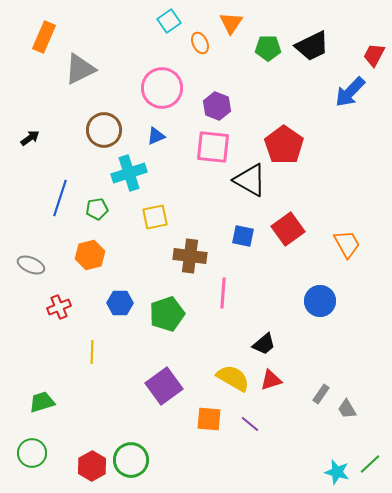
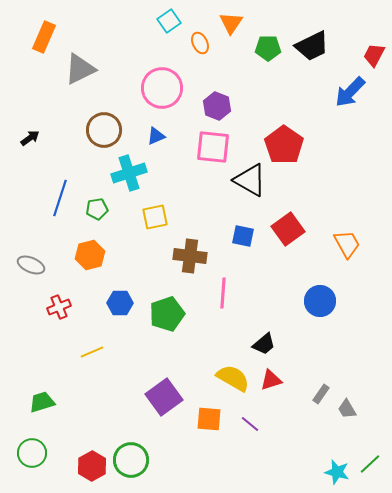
yellow line at (92, 352): rotated 65 degrees clockwise
purple square at (164, 386): moved 11 px down
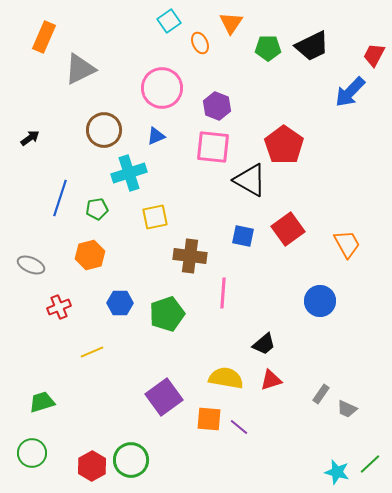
yellow semicircle at (233, 378): moved 7 px left; rotated 20 degrees counterclockwise
gray trapezoid at (347, 409): rotated 35 degrees counterclockwise
purple line at (250, 424): moved 11 px left, 3 px down
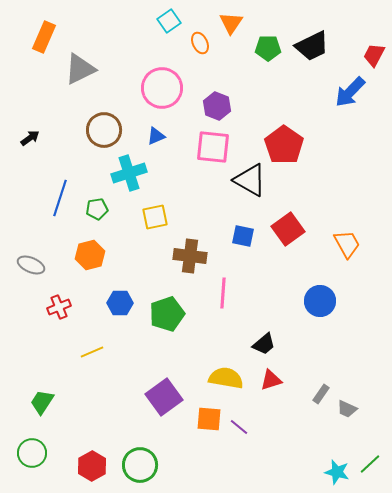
green trapezoid at (42, 402): rotated 40 degrees counterclockwise
green circle at (131, 460): moved 9 px right, 5 px down
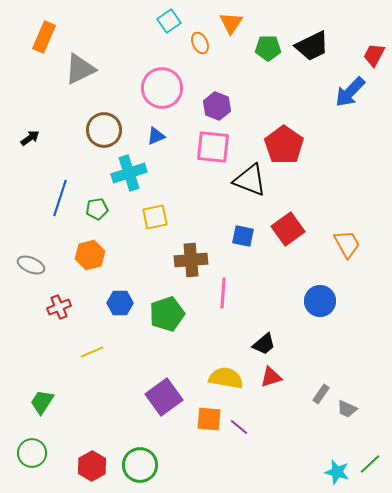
black triangle at (250, 180): rotated 9 degrees counterclockwise
brown cross at (190, 256): moved 1 px right, 4 px down; rotated 12 degrees counterclockwise
red triangle at (271, 380): moved 3 px up
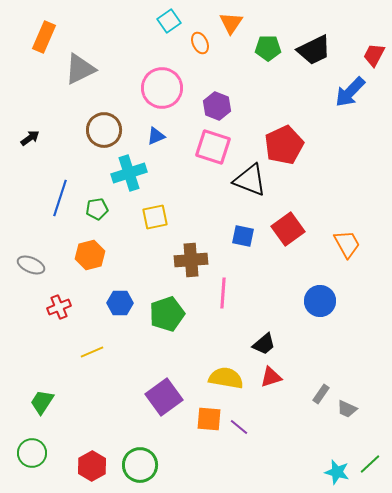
black trapezoid at (312, 46): moved 2 px right, 4 px down
red pentagon at (284, 145): rotated 12 degrees clockwise
pink square at (213, 147): rotated 12 degrees clockwise
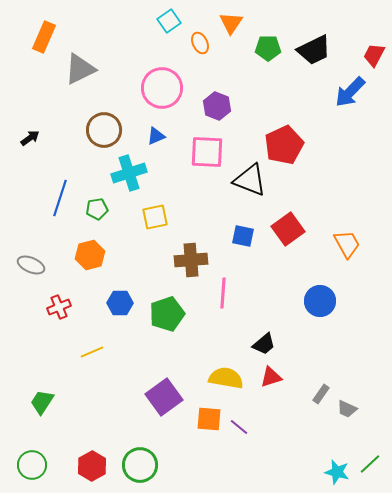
pink square at (213, 147): moved 6 px left, 5 px down; rotated 15 degrees counterclockwise
green circle at (32, 453): moved 12 px down
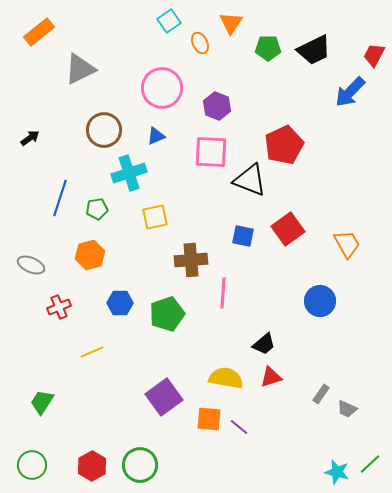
orange rectangle at (44, 37): moved 5 px left, 5 px up; rotated 28 degrees clockwise
pink square at (207, 152): moved 4 px right
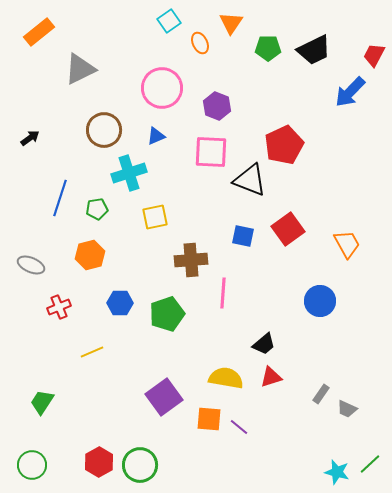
red hexagon at (92, 466): moved 7 px right, 4 px up
